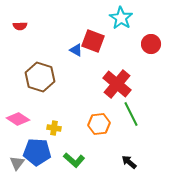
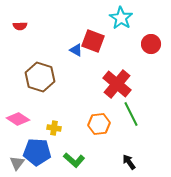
black arrow: rotated 14 degrees clockwise
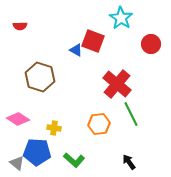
gray triangle: rotated 28 degrees counterclockwise
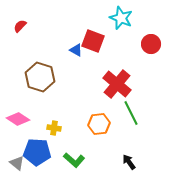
cyan star: rotated 10 degrees counterclockwise
red semicircle: rotated 136 degrees clockwise
green line: moved 1 px up
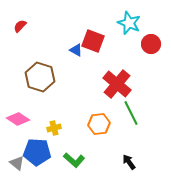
cyan star: moved 8 px right, 5 px down
yellow cross: rotated 24 degrees counterclockwise
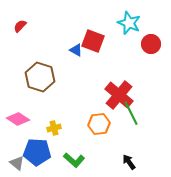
red cross: moved 2 px right, 11 px down
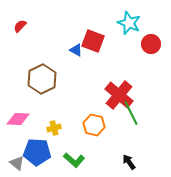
brown hexagon: moved 2 px right, 2 px down; rotated 16 degrees clockwise
pink diamond: rotated 30 degrees counterclockwise
orange hexagon: moved 5 px left, 1 px down; rotated 20 degrees clockwise
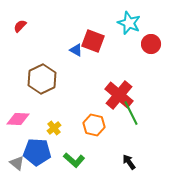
yellow cross: rotated 24 degrees counterclockwise
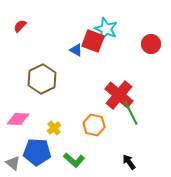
cyan star: moved 23 px left, 6 px down
gray triangle: moved 4 px left
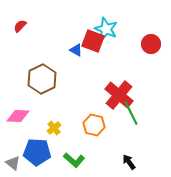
pink diamond: moved 3 px up
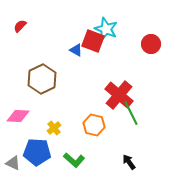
gray triangle: rotated 14 degrees counterclockwise
